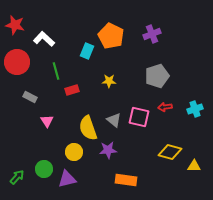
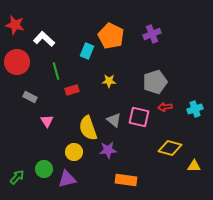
gray pentagon: moved 2 px left, 6 px down
yellow diamond: moved 4 px up
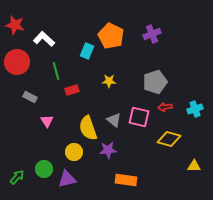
yellow diamond: moved 1 px left, 9 px up
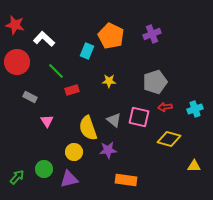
green line: rotated 30 degrees counterclockwise
purple triangle: moved 2 px right
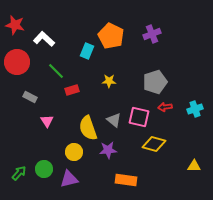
yellow diamond: moved 15 px left, 5 px down
green arrow: moved 2 px right, 4 px up
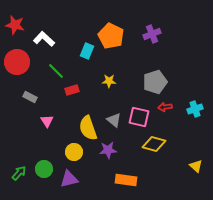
yellow triangle: moved 2 px right; rotated 40 degrees clockwise
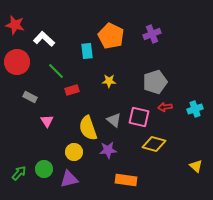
cyan rectangle: rotated 28 degrees counterclockwise
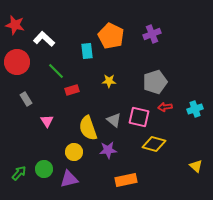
gray rectangle: moved 4 px left, 2 px down; rotated 32 degrees clockwise
orange rectangle: rotated 20 degrees counterclockwise
